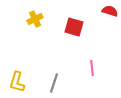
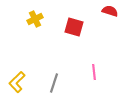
pink line: moved 2 px right, 4 px down
yellow L-shape: rotated 30 degrees clockwise
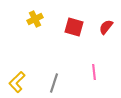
red semicircle: moved 4 px left, 16 px down; rotated 70 degrees counterclockwise
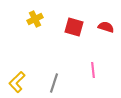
red semicircle: rotated 70 degrees clockwise
pink line: moved 1 px left, 2 px up
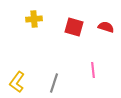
yellow cross: moved 1 px left; rotated 21 degrees clockwise
yellow L-shape: rotated 10 degrees counterclockwise
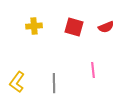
yellow cross: moved 7 px down
red semicircle: rotated 140 degrees clockwise
gray line: rotated 18 degrees counterclockwise
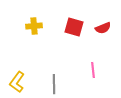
red semicircle: moved 3 px left, 1 px down
gray line: moved 1 px down
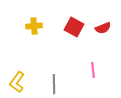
red square: rotated 12 degrees clockwise
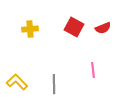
yellow cross: moved 4 px left, 3 px down
yellow L-shape: rotated 100 degrees clockwise
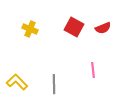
yellow cross: rotated 28 degrees clockwise
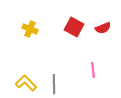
yellow L-shape: moved 9 px right, 1 px down
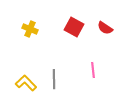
red semicircle: moved 2 px right; rotated 56 degrees clockwise
gray line: moved 5 px up
